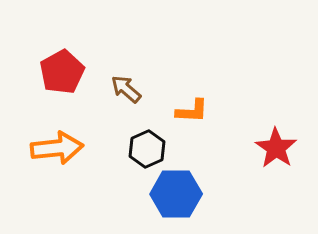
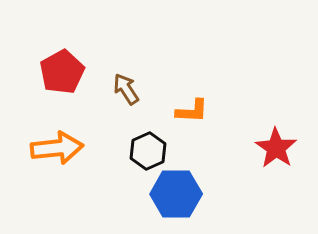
brown arrow: rotated 16 degrees clockwise
black hexagon: moved 1 px right, 2 px down
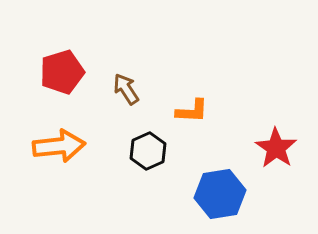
red pentagon: rotated 12 degrees clockwise
orange arrow: moved 2 px right, 2 px up
blue hexagon: moved 44 px right; rotated 9 degrees counterclockwise
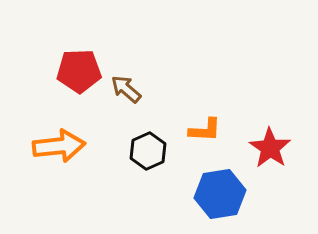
red pentagon: moved 17 px right, 1 px up; rotated 15 degrees clockwise
brown arrow: rotated 16 degrees counterclockwise
orange L-shape: moved 13 px right, 19 px down
red star: moved 6 px left
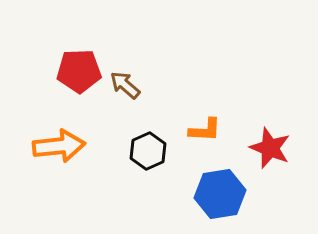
brown arrow: moved 1 px left, 4 px up
red star: rotated 12 degrees counterclockwise
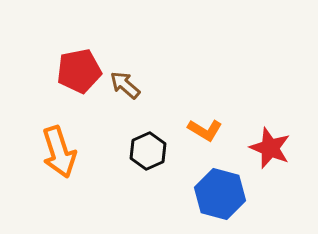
red pentagon: rotated 9 degrees counterclockwise
orange L-shape: rotated 28 degrees clockwise
orange arrow: moved 6 px down; rotated 78 degrees clockwise
blue hexagon: rotated 24 degrees clockwise
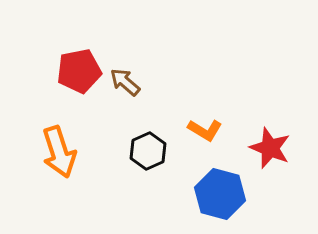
brown arrow: moved 3 px up
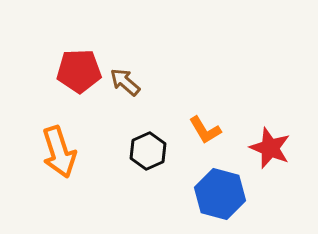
red pentagon: rotated 9 degrees clockwise
orange L-shape: rotated 28 degrees clockwise
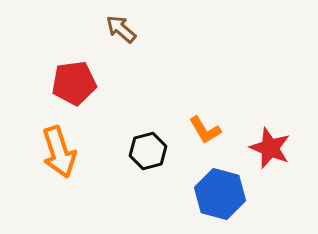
red pentagon: moved 5 px left, 12 px down; rotated 6 degrees counterclockwise
brown arrow: moved 4 px left, 53 px up
black hexagon: rotated 9 degrees clockwise
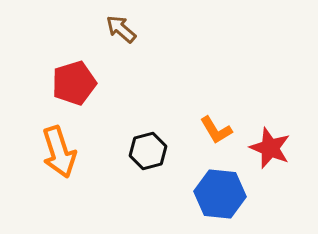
red pentagon: rotated 9 degrees counterclockwise
orange L-shape: moved 11 px right
blue hexagon: rotated 9 degrees counterclockwise
